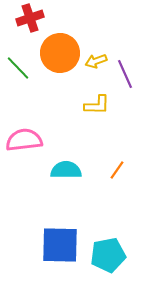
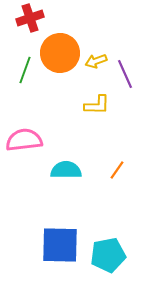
green line: moved 7 px right, 2 px down; rotated 64 degrees clockwise
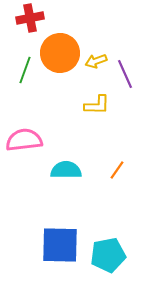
red cross: rotated 8 degrees clockwise
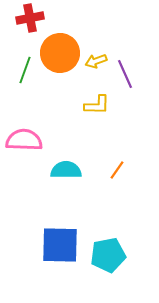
pink semicircle: rotated 9 degrees clockwise
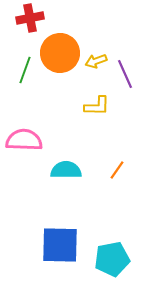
yellow L-shape: moved 1 px down
cyan pentagon: moved 4 px right, 4 px down
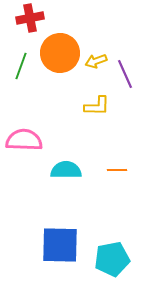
green line: moved 4 px left, 4 px up
orange line: rotated 54 degrees clockwise
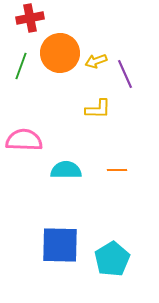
yellow L-shape: moved 1 px right, 3 px down
cyan pentagon: rotated 20 degrees counterclockwise
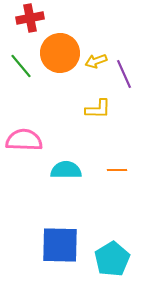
green line: rotated 60 degrees counterclockwise
purple line: moved 1 px left
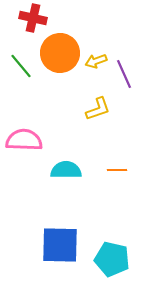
red cross: moved 3 px right; rotated 24 degrees clockwise
yellow L-shape: rotated 20 degrees counterclockwise
cyan pentagon: rotated 28 degrees counterclockwise
